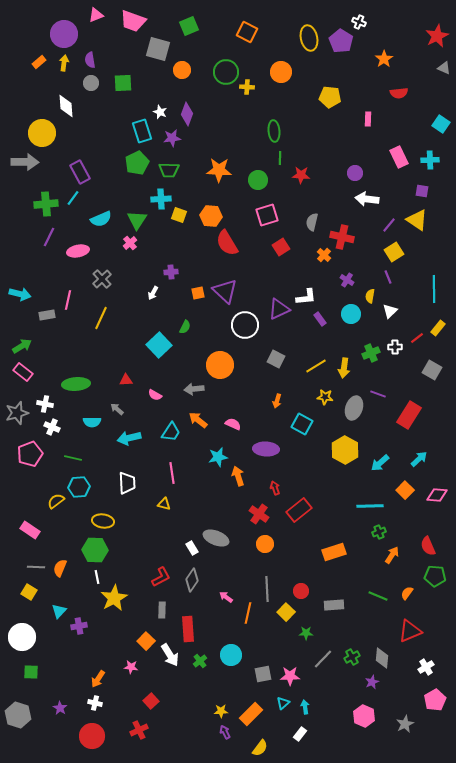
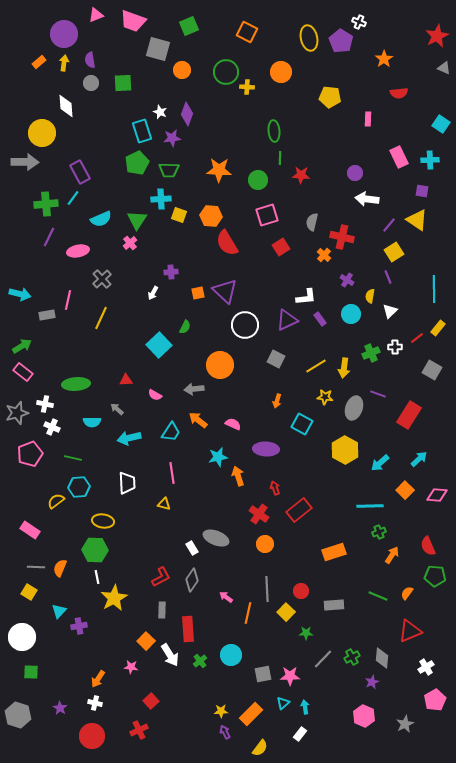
purple triangle at (279, 309): moved 8 px right, 11 px down
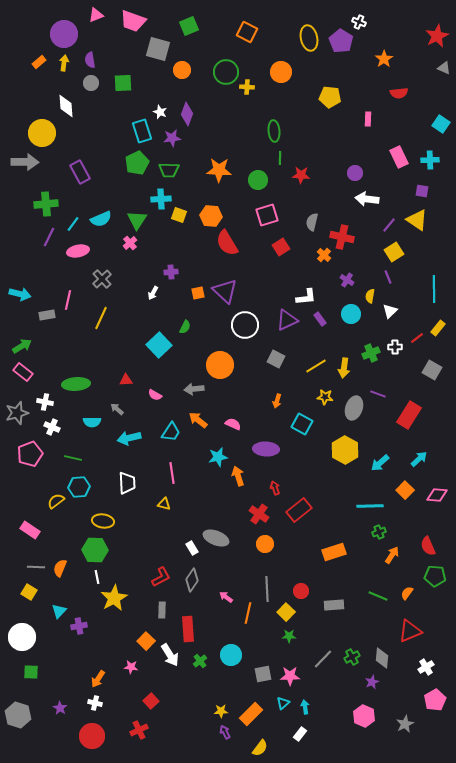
cyan line at (73, 198): moved 26 px down
white cross at (45, 404): moved 2 px up
green star at (306, 633): moved 17 px left, 3 px down
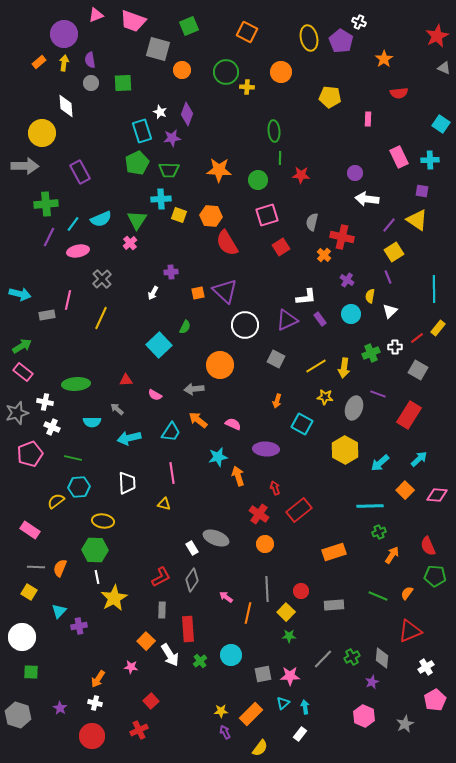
gray arrow at (25, 162): moved 4 px down
gray square at (432, 370): moved 14 px left
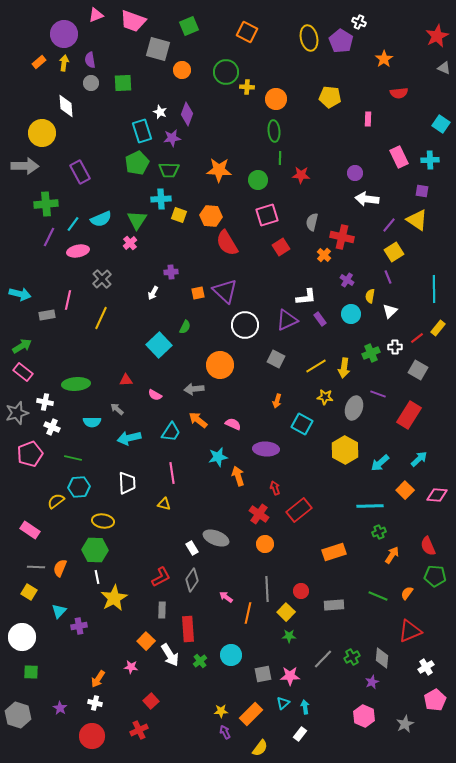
orange circle at (281, 72): moved 5 px left, 27 px down
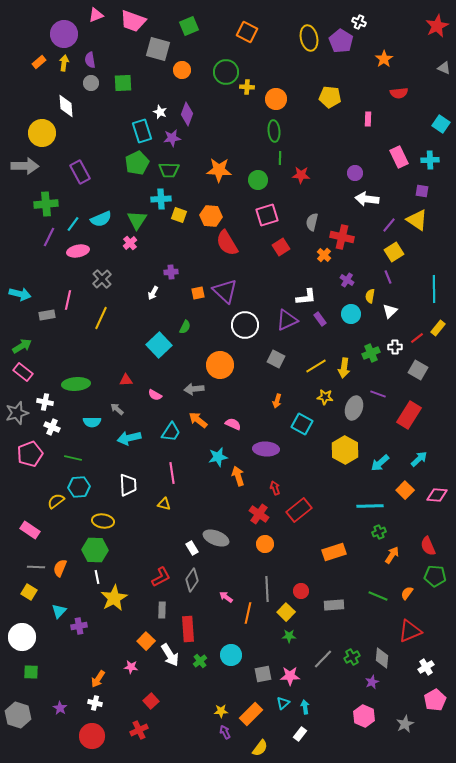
red star at (437, 36): moved 10 px up
white trapezoid at (127, 483): moved 1 px right, 2 px down
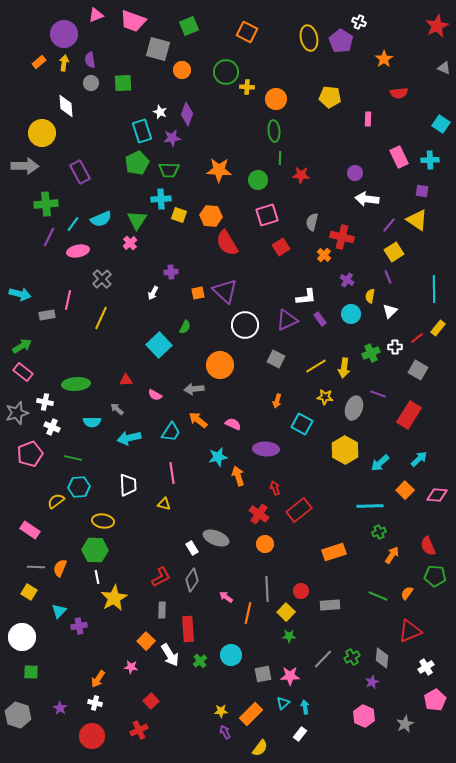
gray rectangle at (334, 605): moved 4 px left
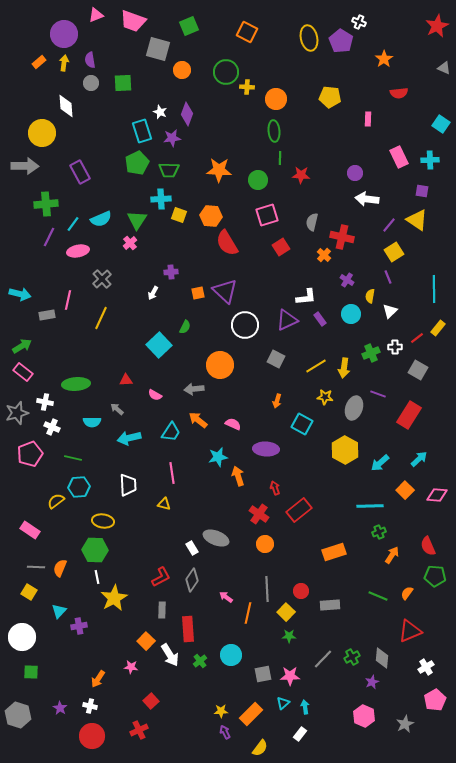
white cross at (95, 703): moved 5 px left, 3 px down
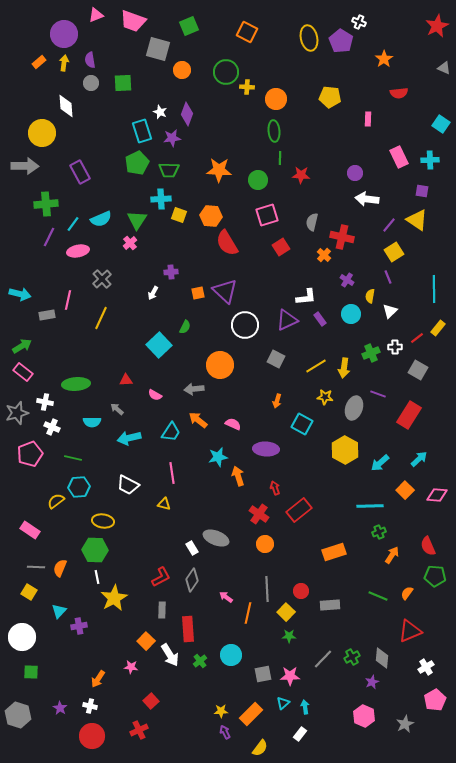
white trapezoid at (128, 485): rotated 120 degrees clockwise
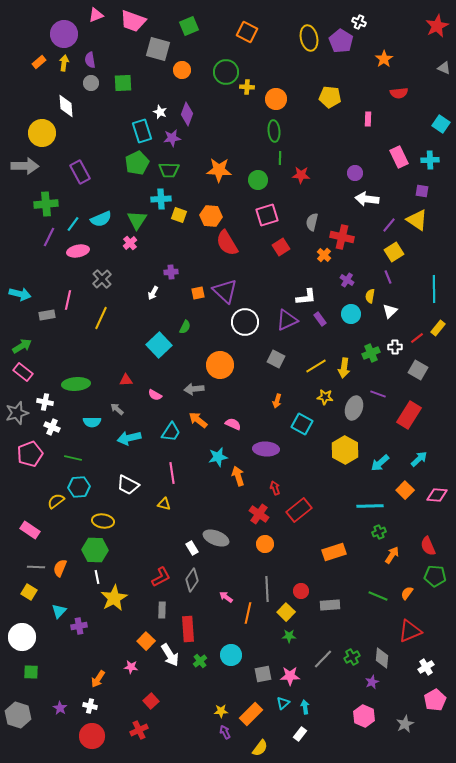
white circle at (245, 325): moved 3 px up
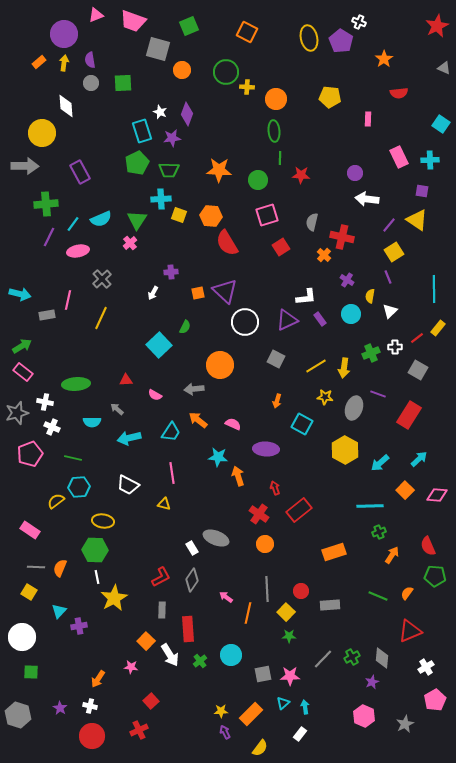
cyan star at (218, 457): rotated 18 degrees clockwise
